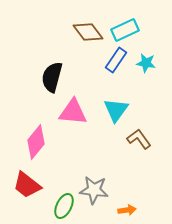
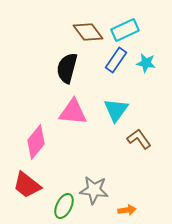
black semicircle: moved 15 px right, 9 px up
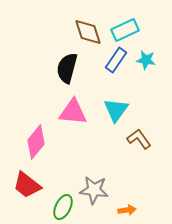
brown diamond: rotated 20 degrees clockwise
cyan star: moved 3 px up
green ellipse: moved 1 px left, 1 px down
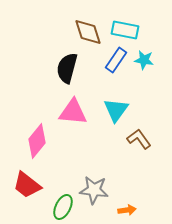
cyan rectangle: rotated 36 degrees clockwise
cyan star: moved 2 px left
pink diamond: moved 1 px right, 1 px up
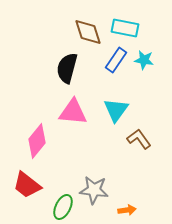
cyan rectangle: moved 2 px up
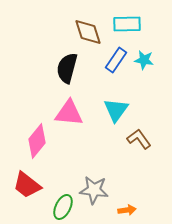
cyan rectangle: moved 2 px right, 4 px up; rotated 12 degrees counterclockwise
pink triangle: moved 4 px left, 1 px down
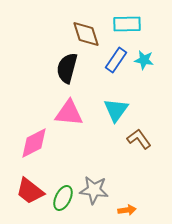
brown diamond: moved 2 px left, 2 px down
pink diamond: moved 3 px left, 2 px down; rotated 24 degrees clockwise
red trapezoid: moved 3 px right, 6 px down
green ellipse: moved 9 px up
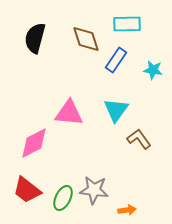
brown diamond: moved 5 px down
cyan star: moved 9 px right, 10 px down
black semicircle: moved 32 px left, 30 px up
red trapezoid: moved 3 px left, 1 px up
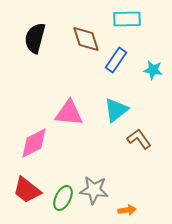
cyan rectangle: moved 5 px up
cyan triangle: rotated 16 degrees clockwise
